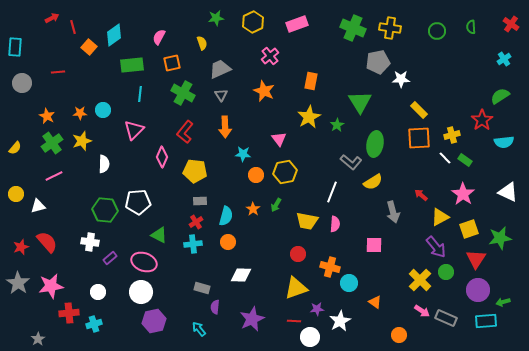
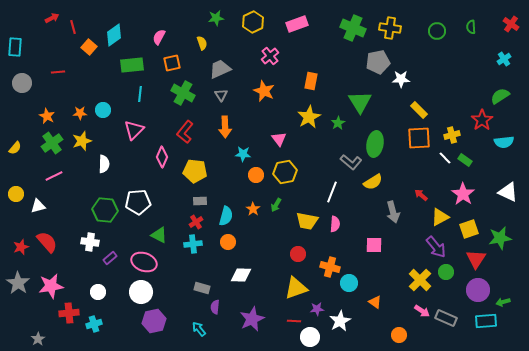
green star at (337, 125): moved 1 px right, 2 px up
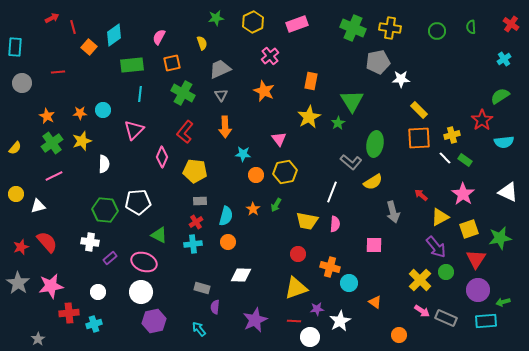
green triangle at (360, 102): moved 8 px left, 1 px up
purple star at (252, 319): moved 3 px right, 1 px down
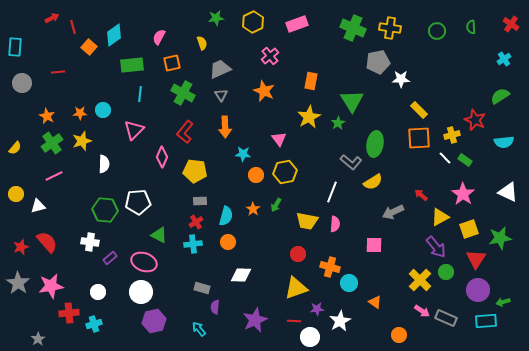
red star at (482, 120): moved 7 px left; rotated 15 degrees counterclockwise
gray arrow at (393, 212): rotated 80 degrees clockwise
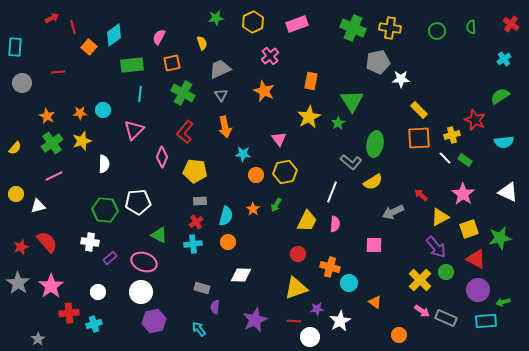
orange arrow at (225, 127): rotated 10 degrees counterclockwise
yellow trapezoid at (307, 221): rotated 75 degrees counterclockwise
red triangle at (476, 259): rotated 35 degrees counterclockwise
pink star at (51, 286): rotated 25 degrees counterclockwise
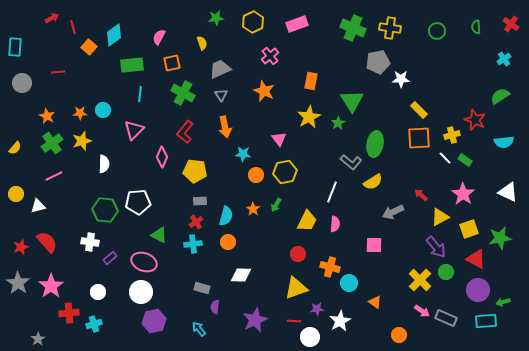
green semicircle at (471, 27): moved 5 px right
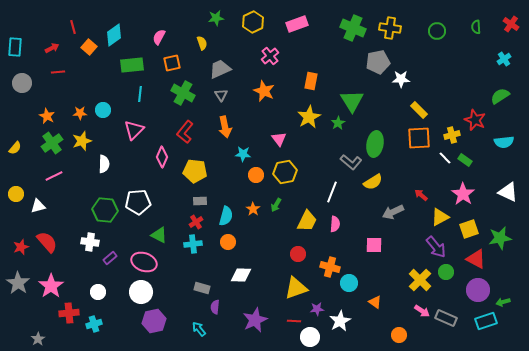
red arrow at (52, 18): moved 30 px down
cyan rectangle at (486, 321): rotated 15 degrees counterclockwise
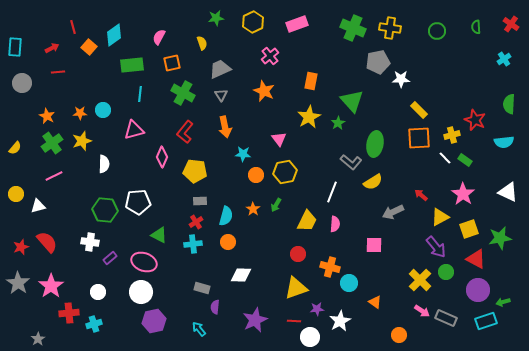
green semicircle at (500, 96): moved 9 px right, 8 px down; rotated 54 degrees counterclockwise
green triangle at (352, 101): rotated 10 degrees counterclockwise
pink triangle at (134, 130): rotated 30 degrees clockwise
